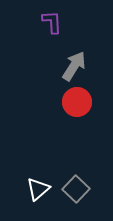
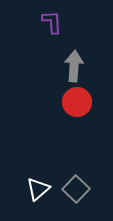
gray arrow: rotated 28 degrees counterclockwise
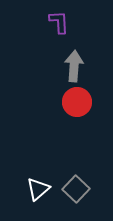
purple L-shape: moved 7 px right
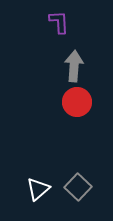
gray square: moved 2 px right, 2 px up
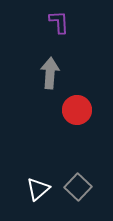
gray arrow: moved 24 px left, 7 px down
red circle: moved 8 px down
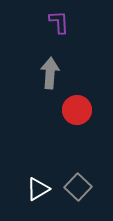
white triangle: rotated 10 degrees clockwise
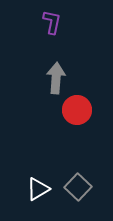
purple L-shape: moved 7 px left; rotated 15 degrees clockwise
gray arrow: moved 6 px right, 5 px down
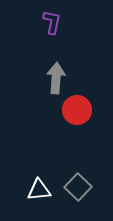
white triangle: moved 1 px right, 1 px down; rotated 25 degrees clockwise
